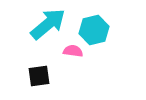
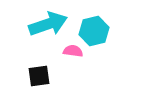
cyan arrow: rotated 21 degrees clockwise
cyan hexagon: moved 1 px down
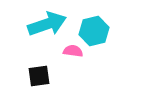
cyan arrow: moved 1 px left
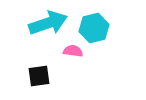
cyan arrow: moved 1 px right, 1 px up
cyan hexagon: moved 3 px up
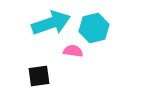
cyan arrow: moved 3 px right
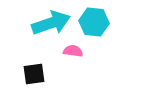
cyan hexagon: moved 6 px up; rotated 20 degrees clockwise
black square: moved 5 px left, 2 px up
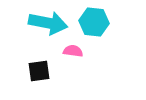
cyan arrow: moved 3 px left; rotated 30 degrees clockwise
black square: moved 5 px right, 3 px up
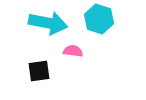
cyan hexagon: moved 5 px right, 3 px up; rotated 12 degrees clockwise
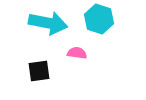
pink semicircle: moved 4 px right, 2 px down
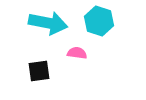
cyan hexagon: moved 2 px down
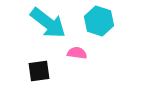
cyan arrow: rotated 27 degrees clockwise
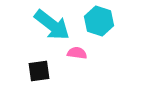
cyan arrow: moved 4 px right, 2 px down
